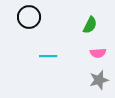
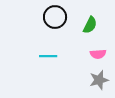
black circle: moved 26 px right
pink semicircle: moved 1 px down
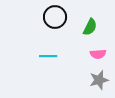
green semicircle: moved 2 px down
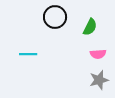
cyan line: moved 20 px left, 2 px up
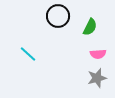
black circle: moved 3 px right, 1 px up
cyan line: rotated 42 degrees clockwise
gray star: moved 2 px left, 2 px up
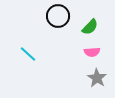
green semicircle: rotated 18 degrees clockwise
pink semicircle: moved 6 px left, 2 px up
gray star: rotated 24 degrees counterclockwise
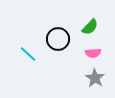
black circle: moved 23 px down
pink semicircle: moved 1 px right, 1 px down
gray star: moved 2 px left
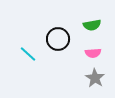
green semicircle: moved 2 px right, 2 px up; rotated 36 degrees clockwise
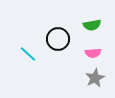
gray star: rotated 12 degrees clockwise
